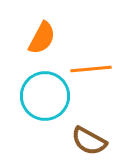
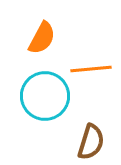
brown semicircle: moved 2 px right, 1 px down; rotated 102 degrees counterclockwise
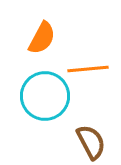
orange line: moved 3 px left
brown semicircle: rotated 45 degrees counterclockwise
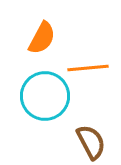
orange line: moved 1 px up
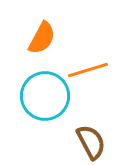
orange line: moved 2 px down; rotated 12 degrees counterclockwise
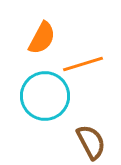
orange line: moved 5 px left, 6 px up
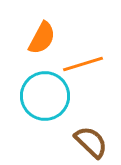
brown semicircle: rotated 18 degrees counterclockwise
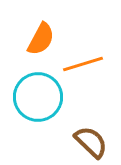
orange semicircle: moved 1 px left, 1 px down
cyan circle: moved 7 px left, 1 px down
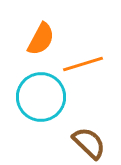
cyan circle: moved 3 px right
brown semicircle: moved 2 px left, 1 px down
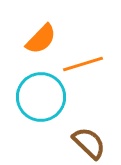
orange semicircle: rotated 16 degrees clockwise
